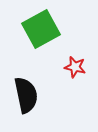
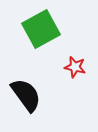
black semicircle: rotated 24 degrees counterclockwise
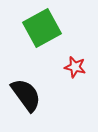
green square: moved 1 px right, 1 px up
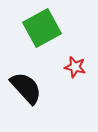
black semicircle: moved 7 px up; rotated 6 degrees counterclockwise
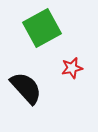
red star: moved 3 px left, 1 px down; rotated 25 degrees counterclockwise
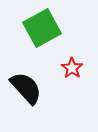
red star: rotated 25 degrees counterclockwise
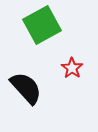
green square: moved 3 px up
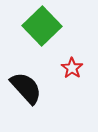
green square: moved 1 px down; rotated 15 degrees counterclockwise
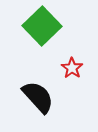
black semicircle: moved 12 px right, 9 px down
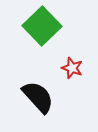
red star: rotated 15 degrees counterclockwise
